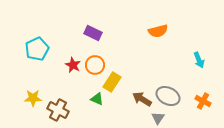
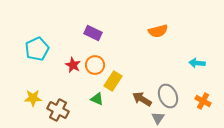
cyan arrow: moved 2 px left, 3 px down; rotated 119 degrees clockwise
yellow rectangle: moved 1 px right, 1 px up
gray ellipse: rotated 40 degrees clockwise
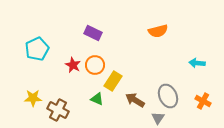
brown arrow: moved 7 px left, 1 px down
